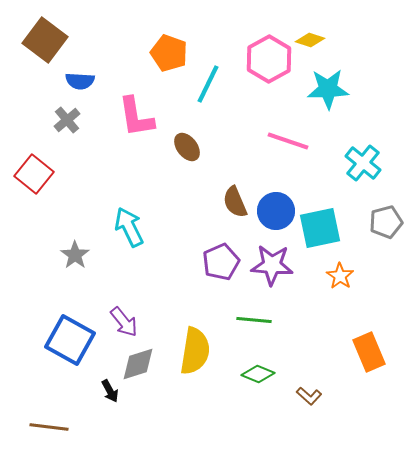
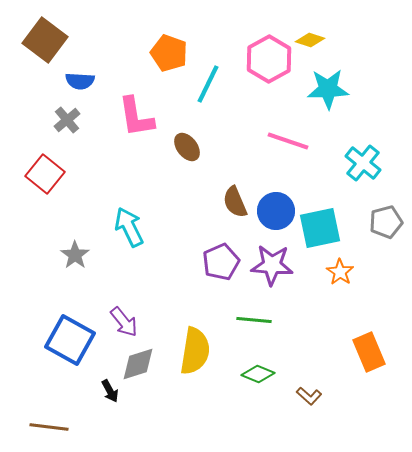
red square: moved 11 px right
orange star: moved 4 px up
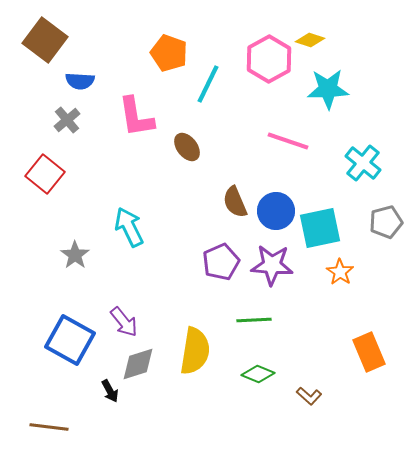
green line: rotated 8 degrees counterclockwise
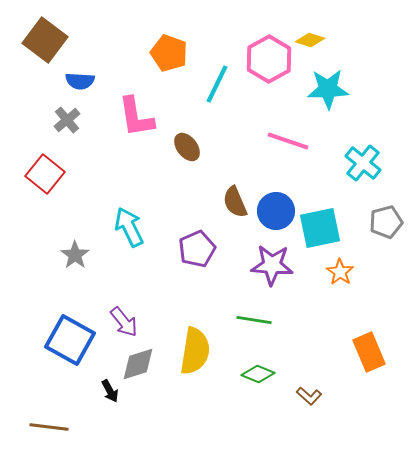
cyan line: moved 9 px right
purple pentagon: moved 24 px left, 13 px up
green line: rotated 12 degrees clockwise
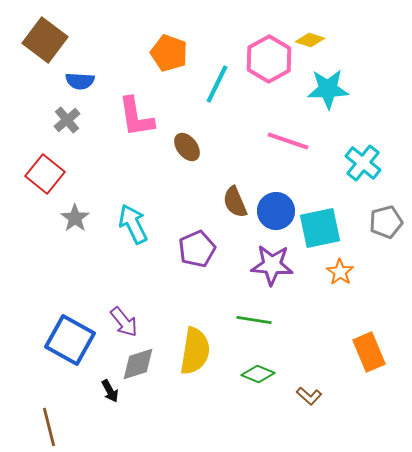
cyan arrow: moved 4 px right, 3 px up
gray star: moved 37 px up
brown line: rotated 69 degrees clockwise
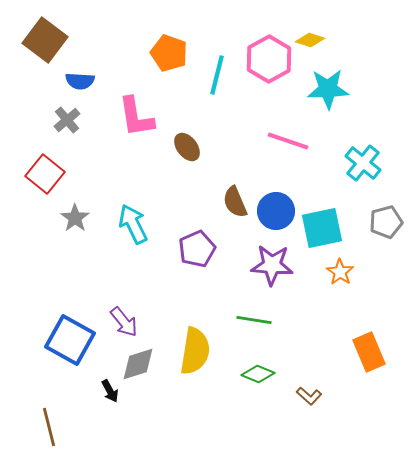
cyan line: moved 9 px up; rotated 12 degrees counterclockwise
cyan square: moved 2 px right
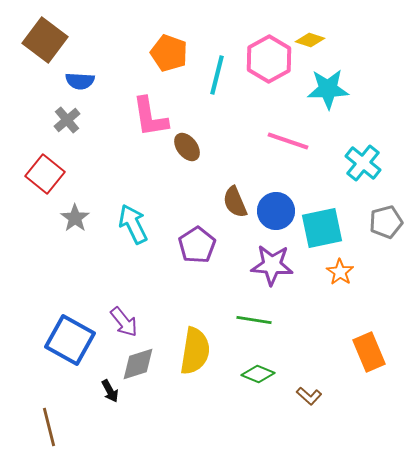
pink L-shape: moved 14 px right
purple pentagon: moved 4 px up; rotated 9 degrees counterclockwise
